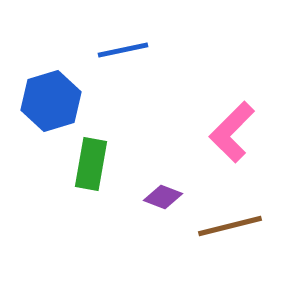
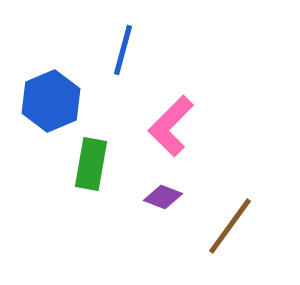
blue line: rotated 63 degrees counterclockwise
blue hexagon: rotated 6 degrees counterclockwise
pink L-shape: moved 61 px left, 6 px up
brown line: rotated 40 degrees counterclockwise
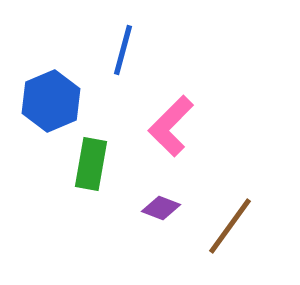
purple diamond: moved 2 px left, 11 px down
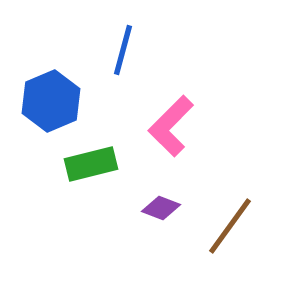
green rectangle: rotated 66 degrees clockwise
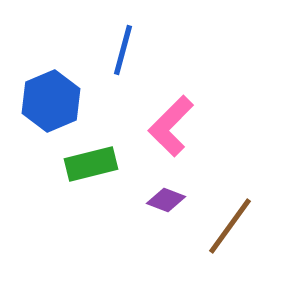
purple diamond: moved 5 px right, 8 px up
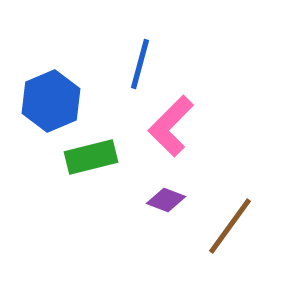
blue line: moved 17 px right, 14 px down
green rectangle: moved 7 px up
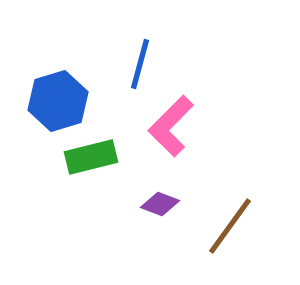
blue hexagon: moved 7 px right; rotated 6 degrees clockwise
purple diamond: moved 6 px left, 4 px down
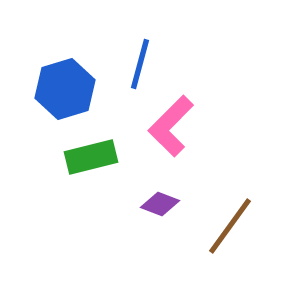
blue hexagon: moved 7 px right, 12 px up
